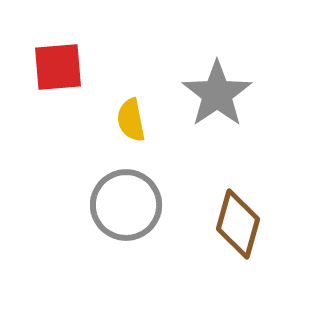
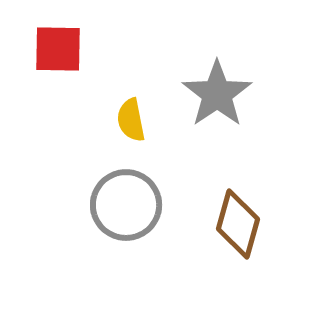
red square: moved 18 px up; rotated 6 degrees clockwise
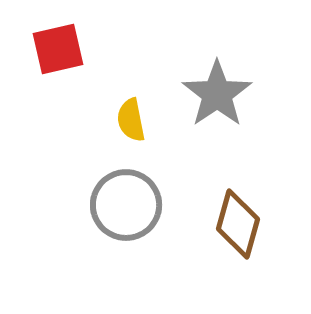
red square: rotated 14 degrees counterclockwise
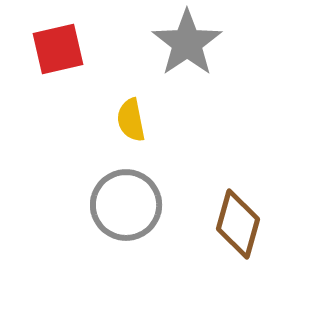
gray star: moved 30 px left, 51 px up
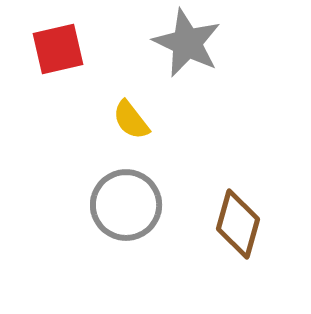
gray star: rotated 12 degrees counterclockwise
yellow semicircle: rotated 27 degrees counterclockwise
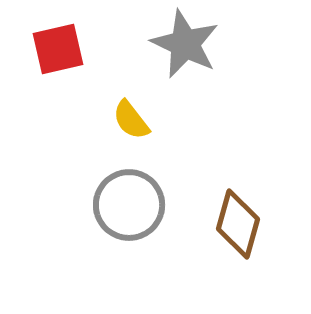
gray star: moved 2 px left, 1 px down
gray circle: moved 3 px right
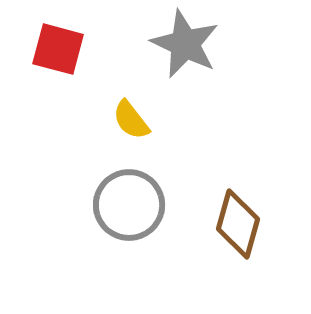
red square: rotated 28 degrees clockwise
